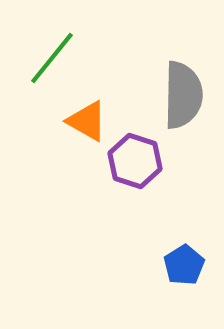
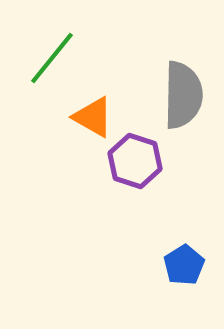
orange triangle: moved 6 px right, 4 px up
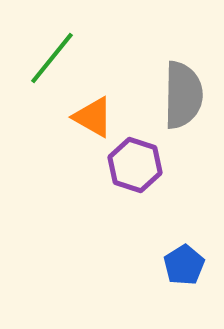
purple hexagon: moved 4 px down
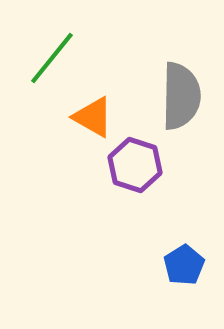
gray semicircle: moved 2 px left, 1 px down
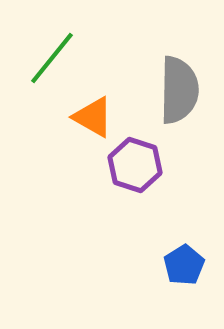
gray semicircle: moved 2 px left, 6 px up
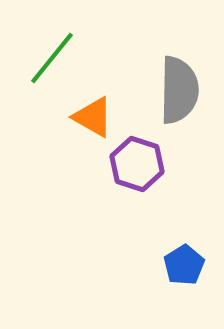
purple hexagon: moved 2 px right, 1 px up
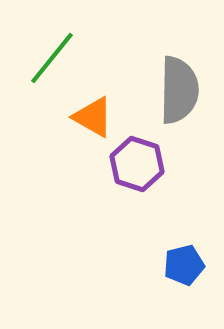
blue pentagon: rotated 18 degrees clockwise
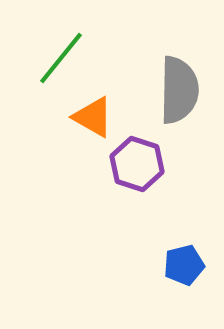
green line: moved 9 px right
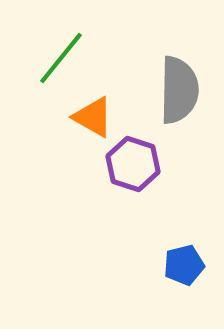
purple hexagon: moved 4 px left
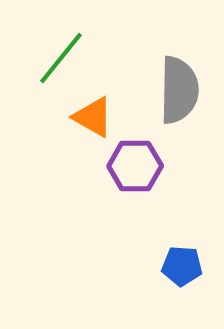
purple hexagon: moved 2 px right, 2 px down; rotated 18 degrees counterclockwise
blue pentagon: moved 2 px left, 1 px down; rotated 18 degrees clockwise
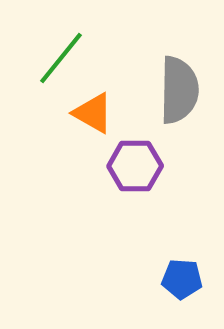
orange triangle: moved 4 px up
blue pentagon: moved 13 px down
